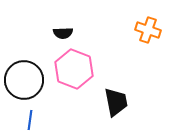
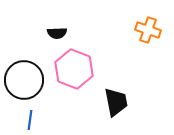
black semicircle: moved 6 px left
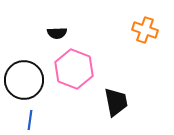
orange cross: moved 3 px left
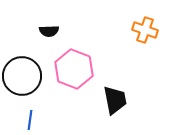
black semicircle: moved 8 px left, 2 px up
black circle: moved 2 px left, 4 px up
black trapezoid: moved 1 px left, 2 px up
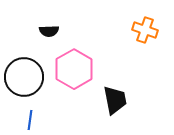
pink hexagon: rotated 9 degrees clockwise
black circle: moved 2 px right, 1 px down
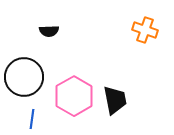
pink hexagon: moved 27 px down
blue line: moved 2 px right, 1 px up
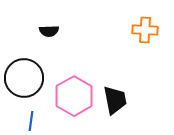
orange cross: rotated 15 degrees counterclockwise
black circle: moved 1 px down
blue line: moved 1 px left, 2 px down
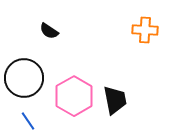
black semicircle: rotated 36 degrees clockwise
blue line: moved 3 px left; rotated 42 degrees counterclockwise
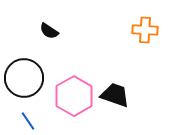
black trapezoid: moved 5 px up; rotated 60 degrees counterclockwise
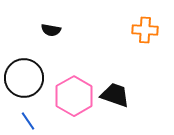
black semicircle: moved 2 px right, 1 px up; rotated 24 degrees counterclockwise
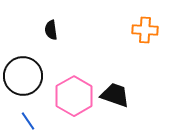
black semicircle: rotated 72 degrees clockwise
black circle: moved 1 px left, 2 px up
